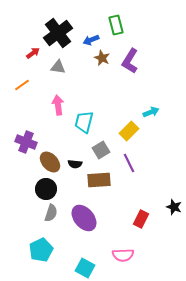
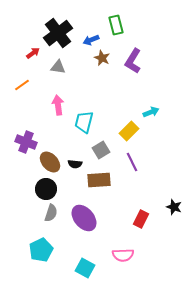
purple L-shape: moved 3 px right
purple line: moved 3 px right, 1 px up
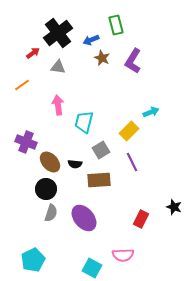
cyan pentagon: moved 8 px left, 10 px down
cyan square: moved 7 px right
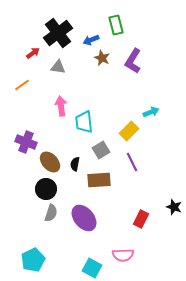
pink arrow: moved 3 px right, 1 px down
cyan trapezoid: rotated 20 degrees counterclockwise
black semicircle: rotated 96 degrees clockwise
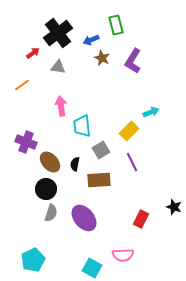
cyan trapezoid: moved 2 px left, 4 px down
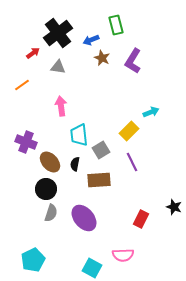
cyan trapezoid: moved 3 px left, 9 px down
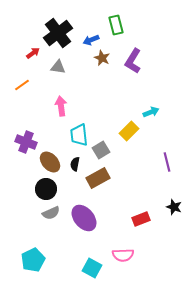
purple line: moved 35 px right; rotated 12 degrees clockwise
brown rectangle: moved 1 px left, 2 px up; rotated 25 degrees counterclockwise
gray semicircle: rotated 48 degrees clockwise
red rectangle: rotated 42 degrees clockwise
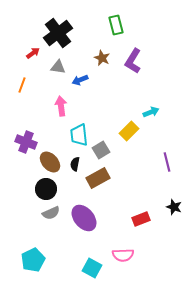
blue arrow: moved 11 px left, 40 px down
orange line: rotated 35 degrees counterclockwise
